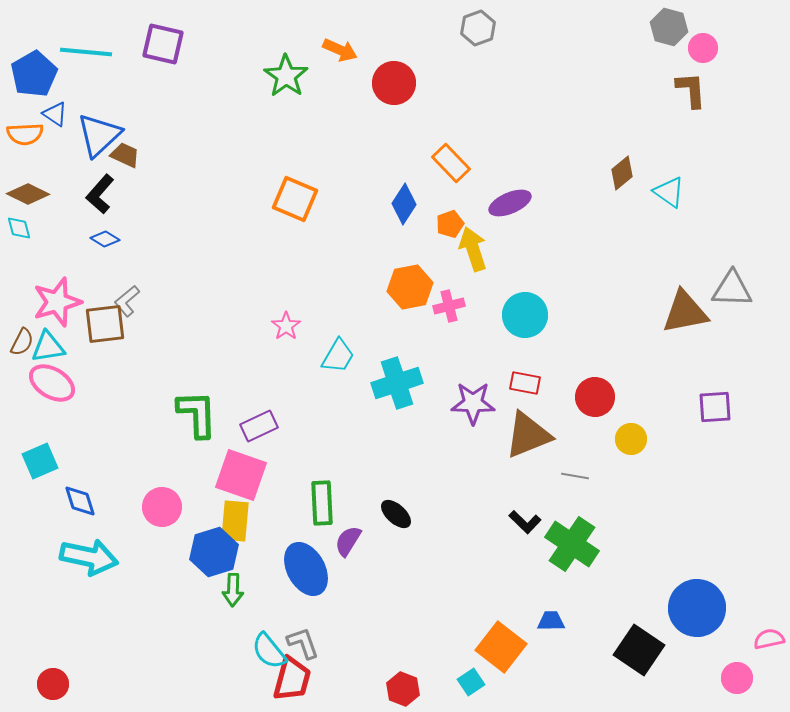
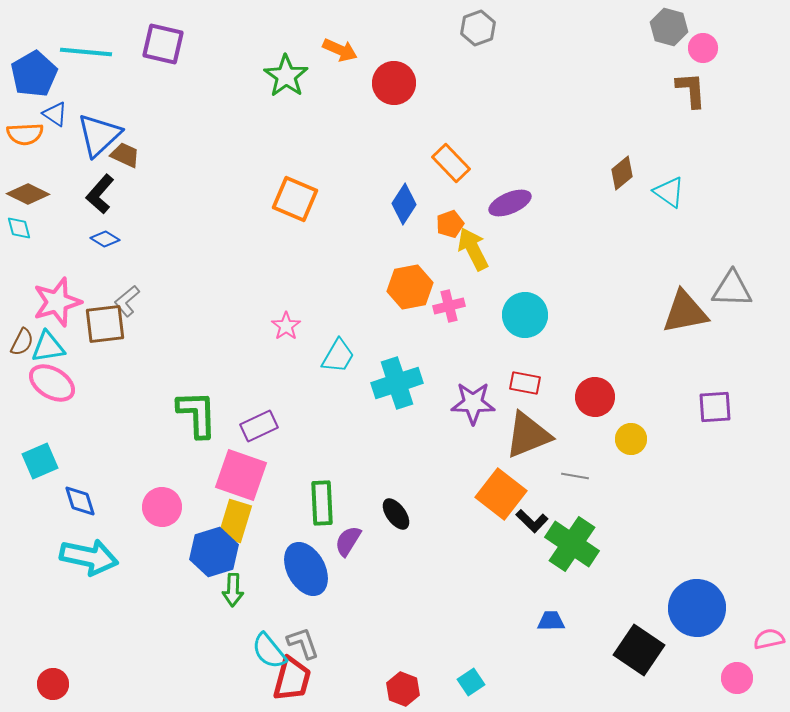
yellow arrow at (473, 249): rotated 9 degrees counterclockwise
black ellipse at (396, 514): rotated 12 degrees clockwise
yellow rectangle at (235, 521): rotated 12 degrees clockwise
black L-shape at (525, 522): moved 7 px right, 1 px up
orange square at (501, 647): moved 153 px up
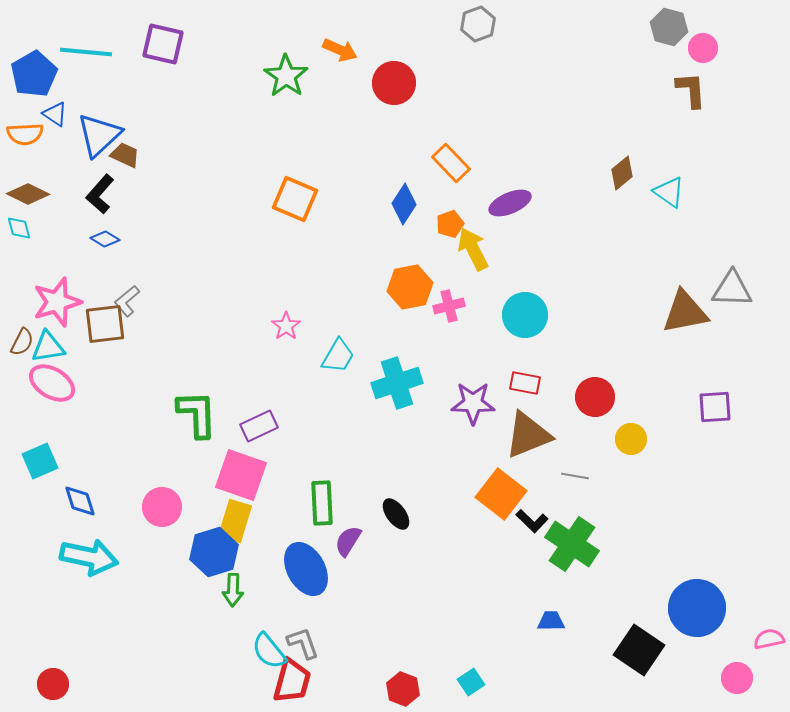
gray hexagon at (478, 28): moved 4 px up
red trapezoid at (292, 679): moved 2 px down
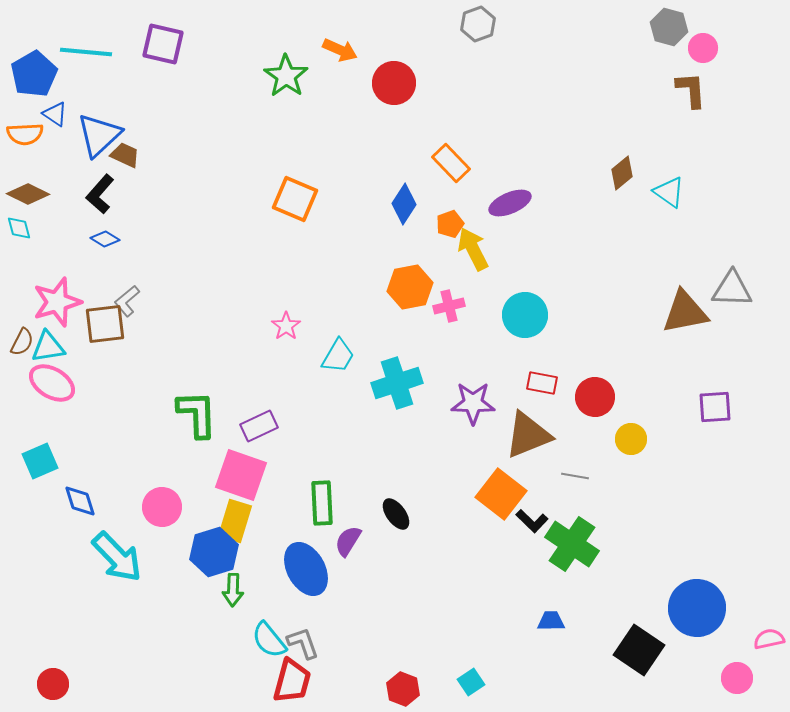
red rectangle at (525, 383): moved 17 px right
cyan arrow at (89, 557): moved 28 px right; rotated 34 degrees clockwise
cyan semicircle at (269, 651): moved 11 px up
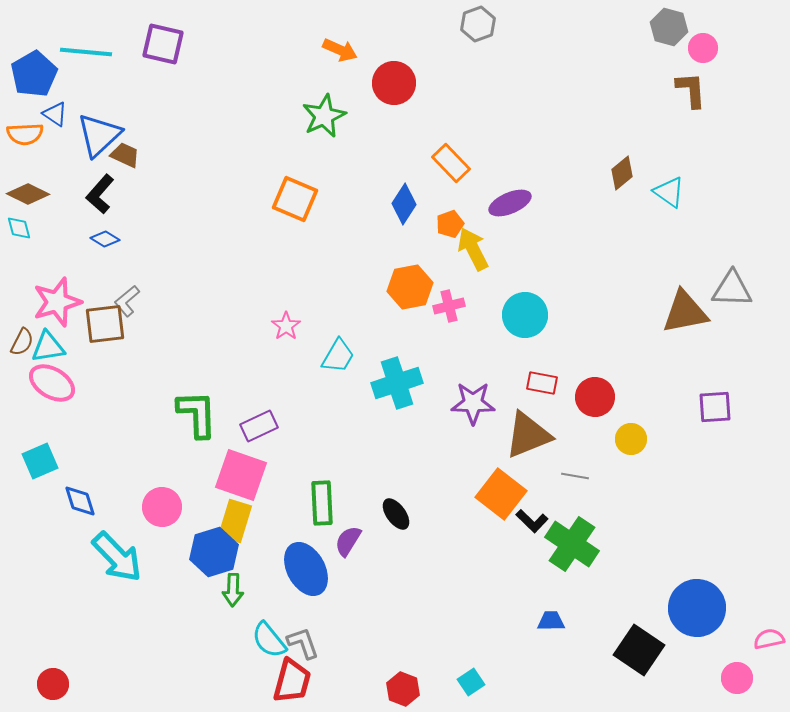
green star at (286, 76): moved 38 px right, 40 px down; rotated 12 degrees clockwise
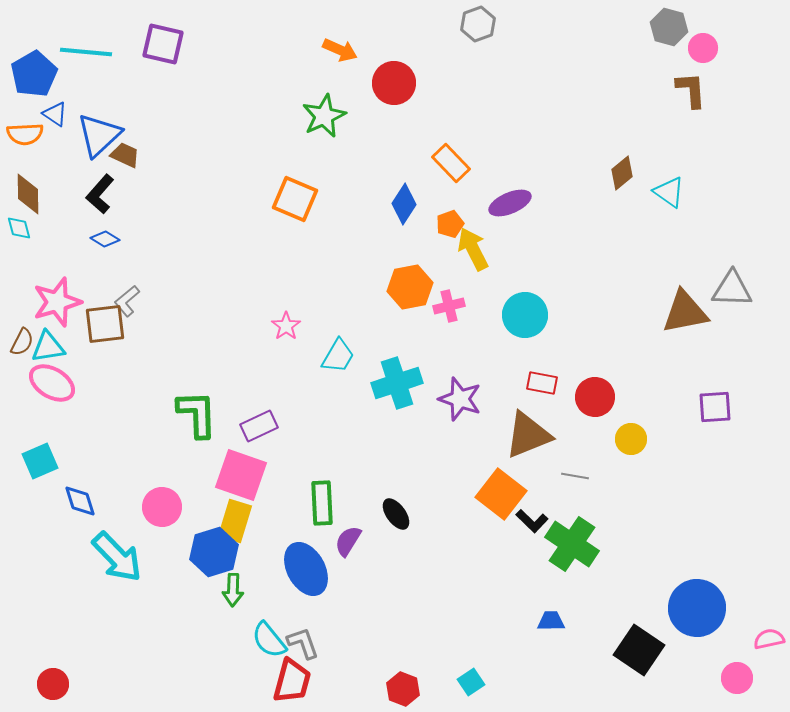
brown diamond at (28, 194): rotated 63 degrees clockwise
purple star at (473, 403): moved 13 px left, 4 px up; rotated 18 degrees clockwise
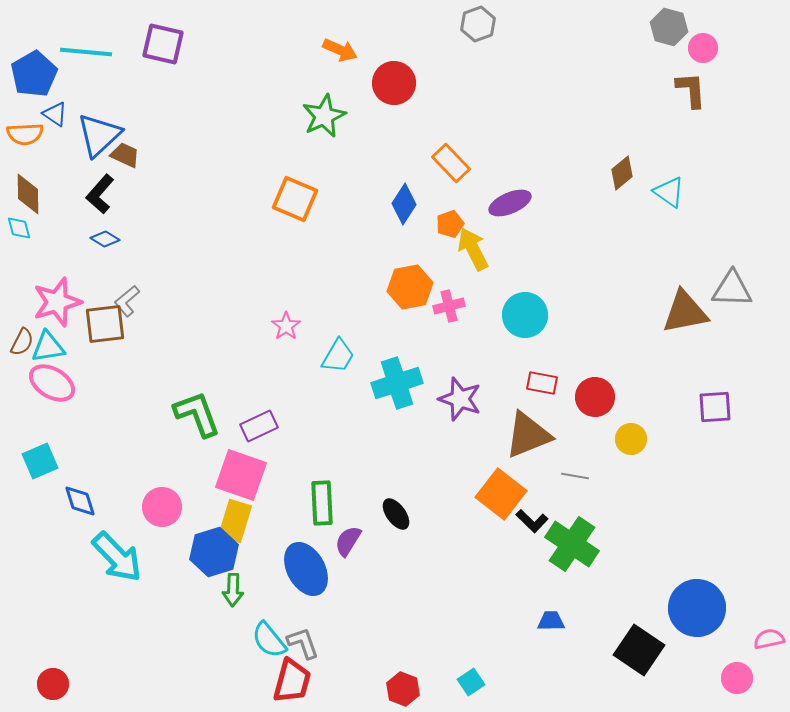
green L-shape at (197, 414): rotated 18 degrees counterclockwise
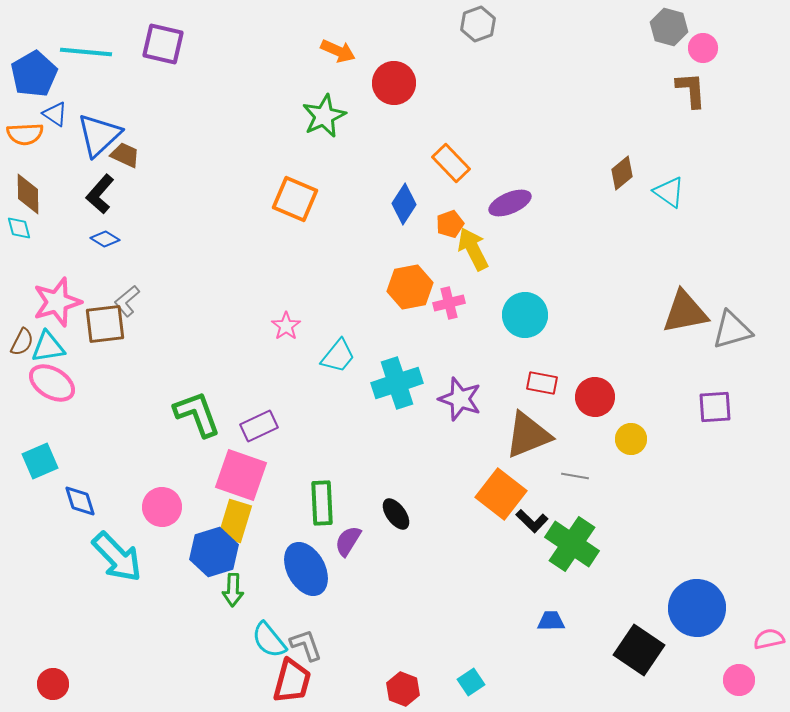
orange arrow at (340, 50): moved 2 px left, 1 px down
gray triangle at (732, 289): moved 41 px down; rotated 18 degrees counterclockwise
pink cross at (449, 306): moved 3 px up
cyan trapezoid at (338, 356): rotated 9 degrees clockwise
gray L-shape at (303, 643): moved 3 px right, 2 px down
pink circle at (737, 678): moved 2 px right, 2 px down
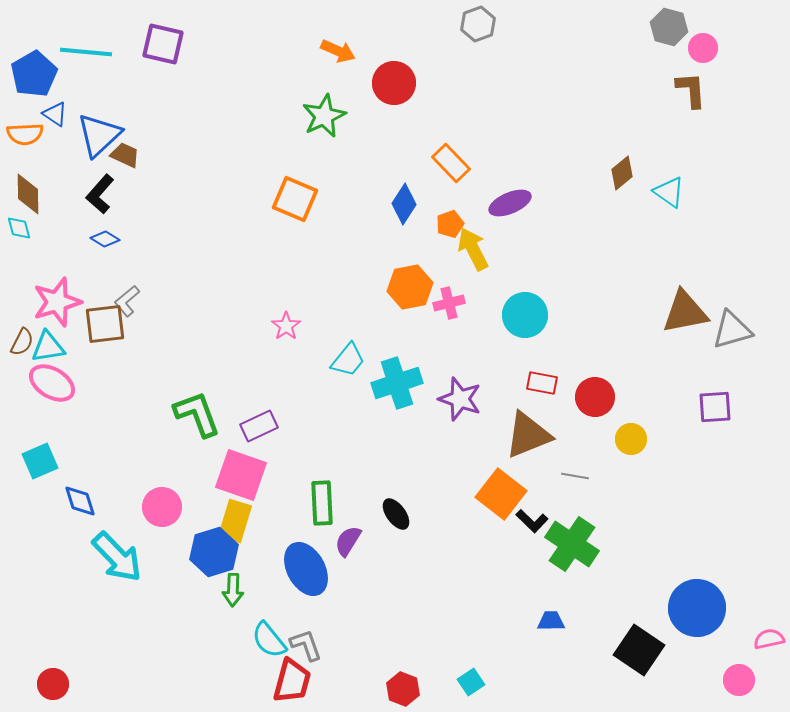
cyan trapezoid at (338, 356): moved 10 px right, 4 px down
